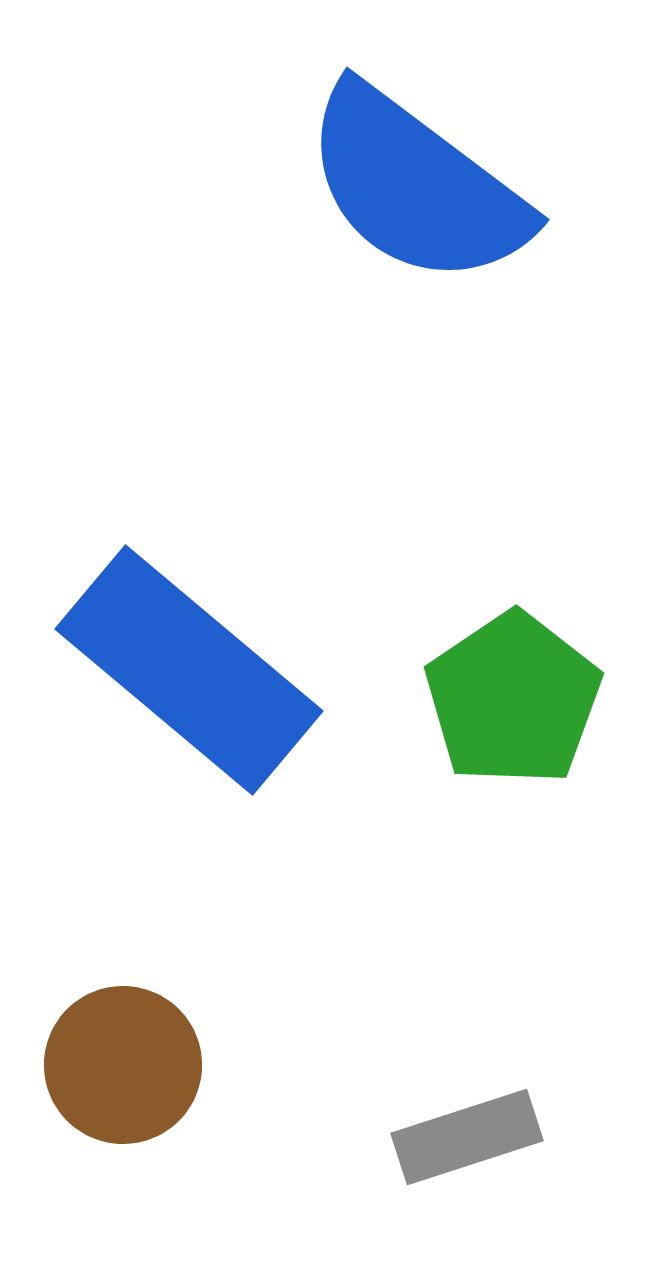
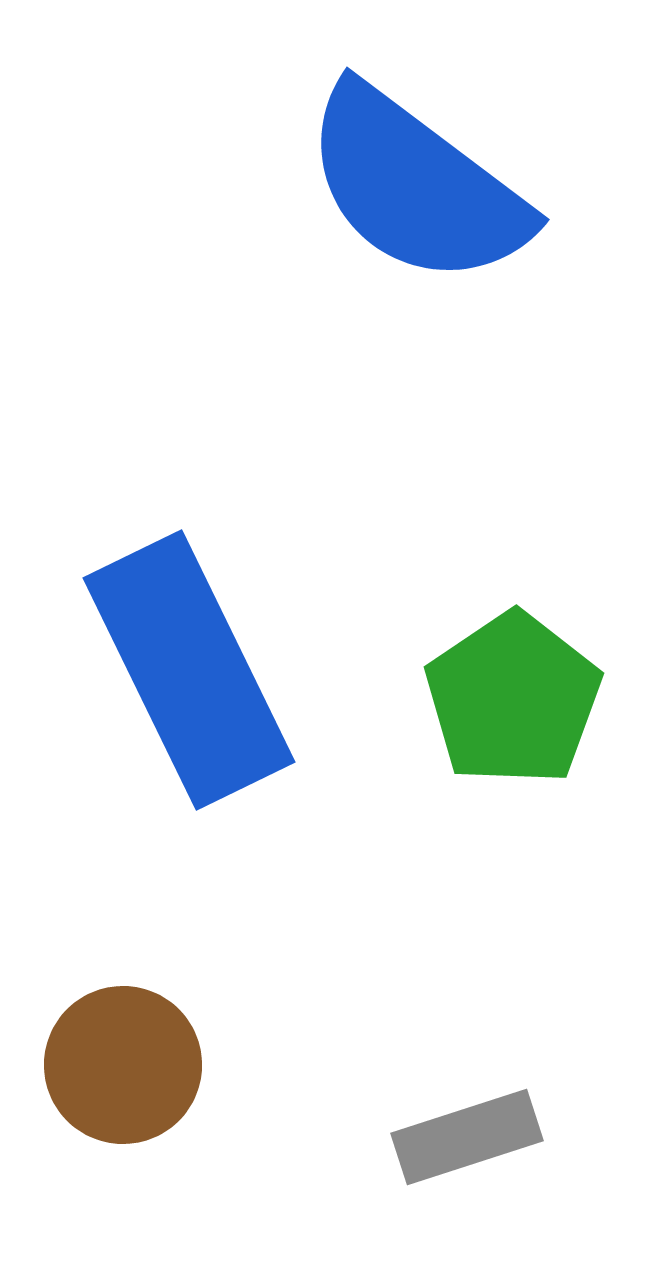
blue rectangle: rotated 24 degrees clockwise
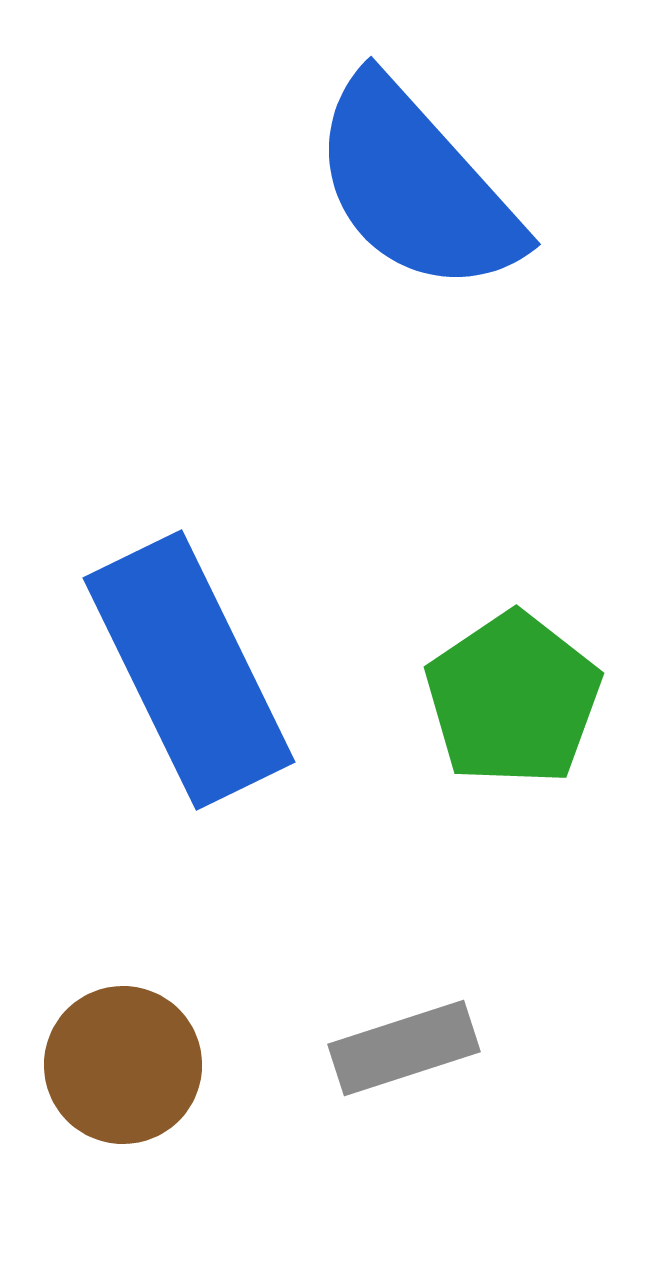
blue semicircle: rotated 11 degrees clockwise
gray rectangle: moved 63 px left, 89 px up
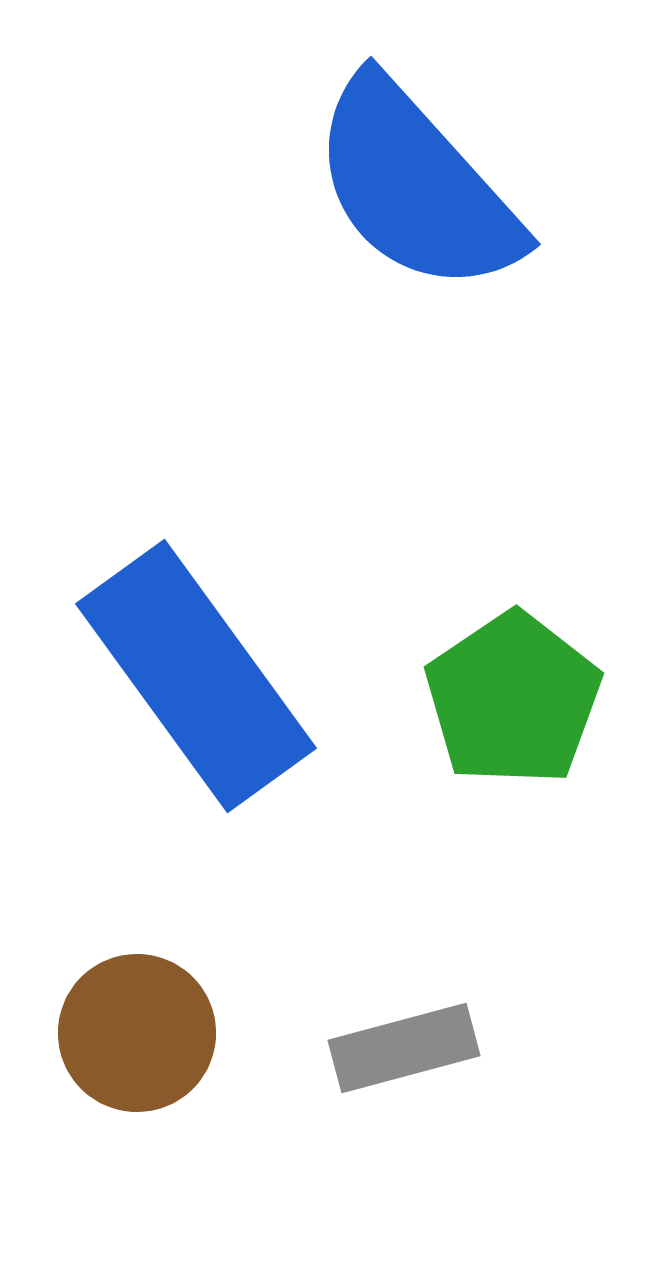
blue rectangle: moved 7 px right, 6 px down; rotated 10 degrees counterclockwise
gray rectangle: rotated 3 degrees clockwise
brown circle: moved 14 px right, 32 px up
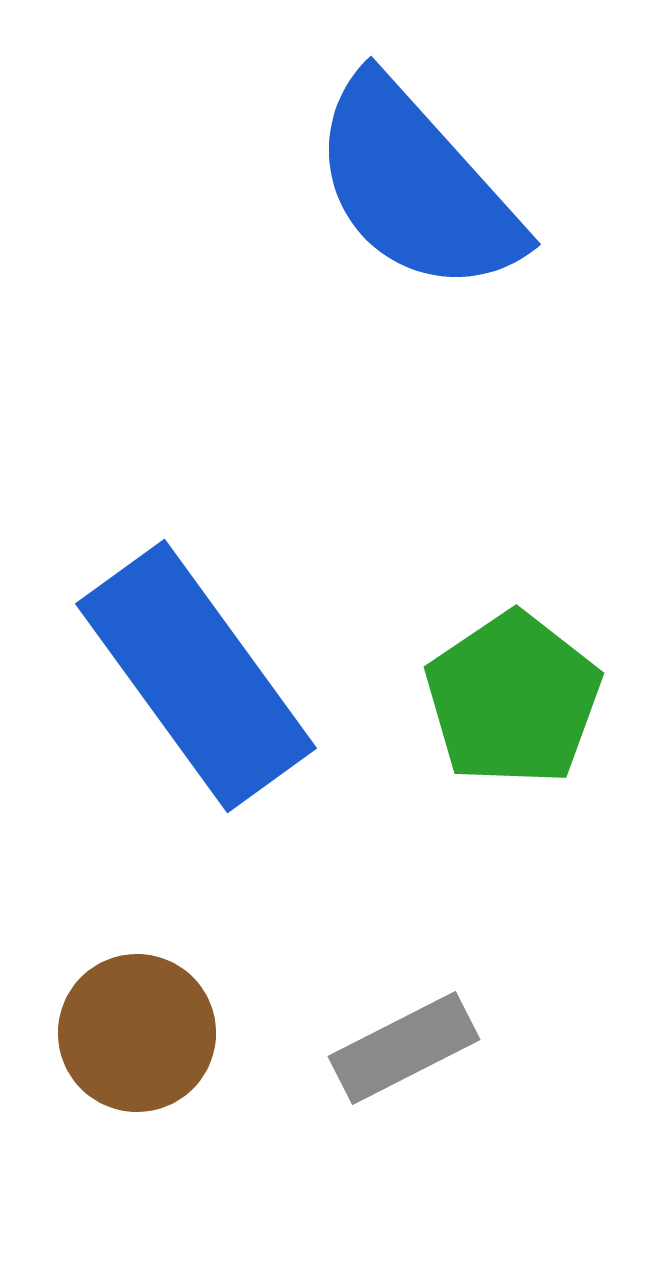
gray rectangle: rotated 12 degrees counterclockwise
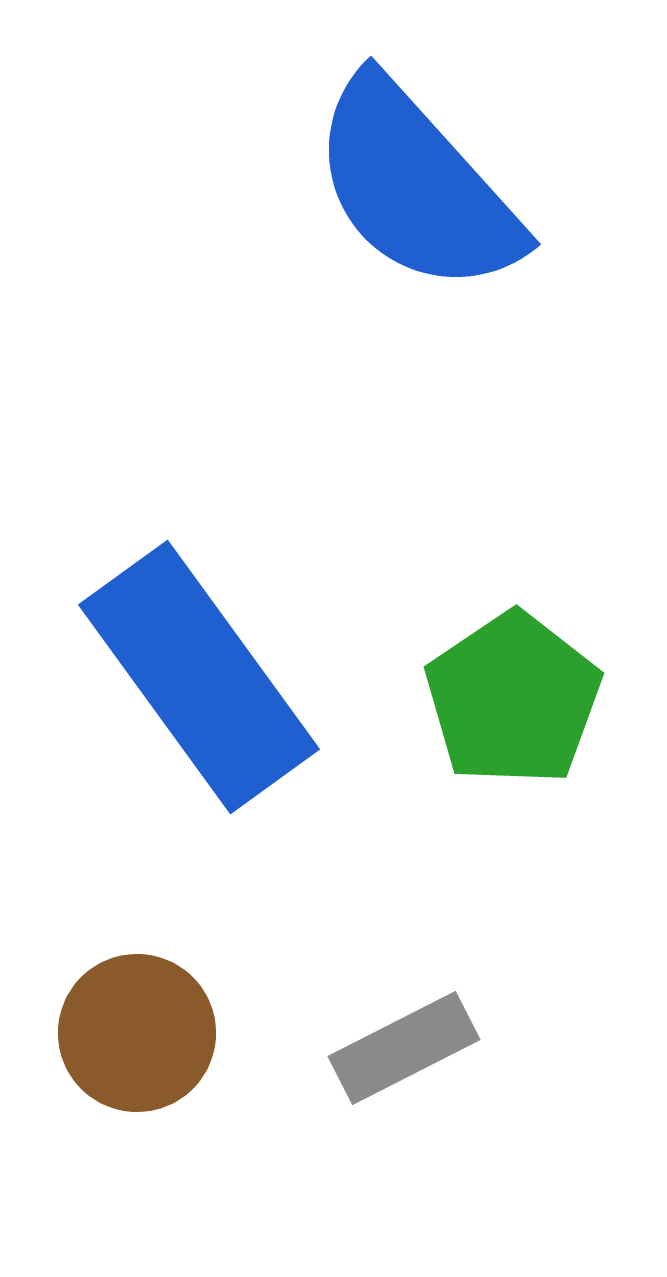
blue rectangle: moved 3 px right, 1 px down
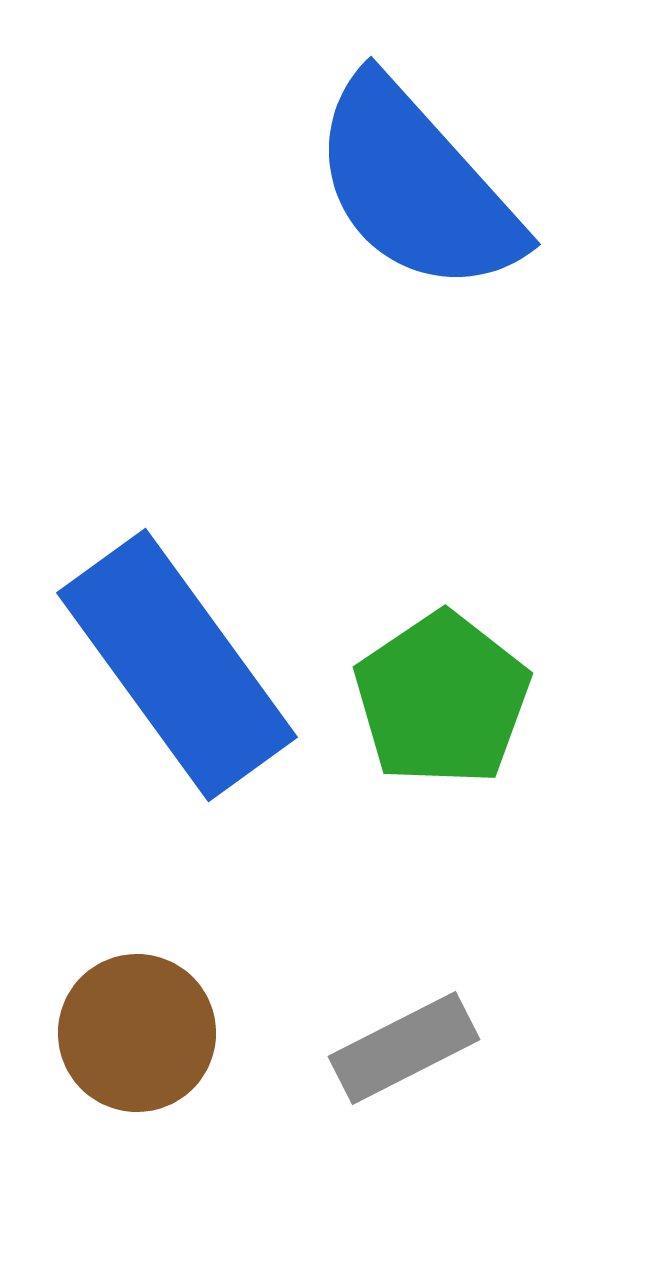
blue rectangle: moved 22 px left, 12 px up
green pentagon: moved 71 px left
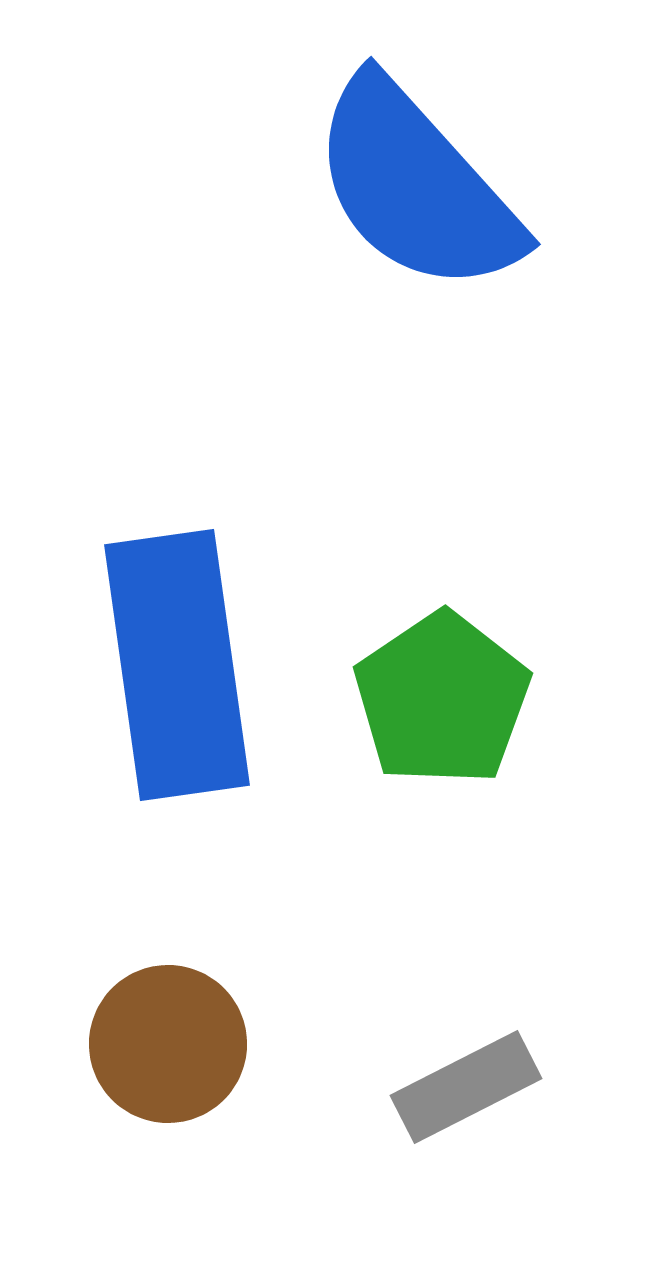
blue rectangle: rotated 28 degrees clockwise
brown circle: moved 31 px right, 11 px down
gray rectangle: moved 62 px right, 39 px down
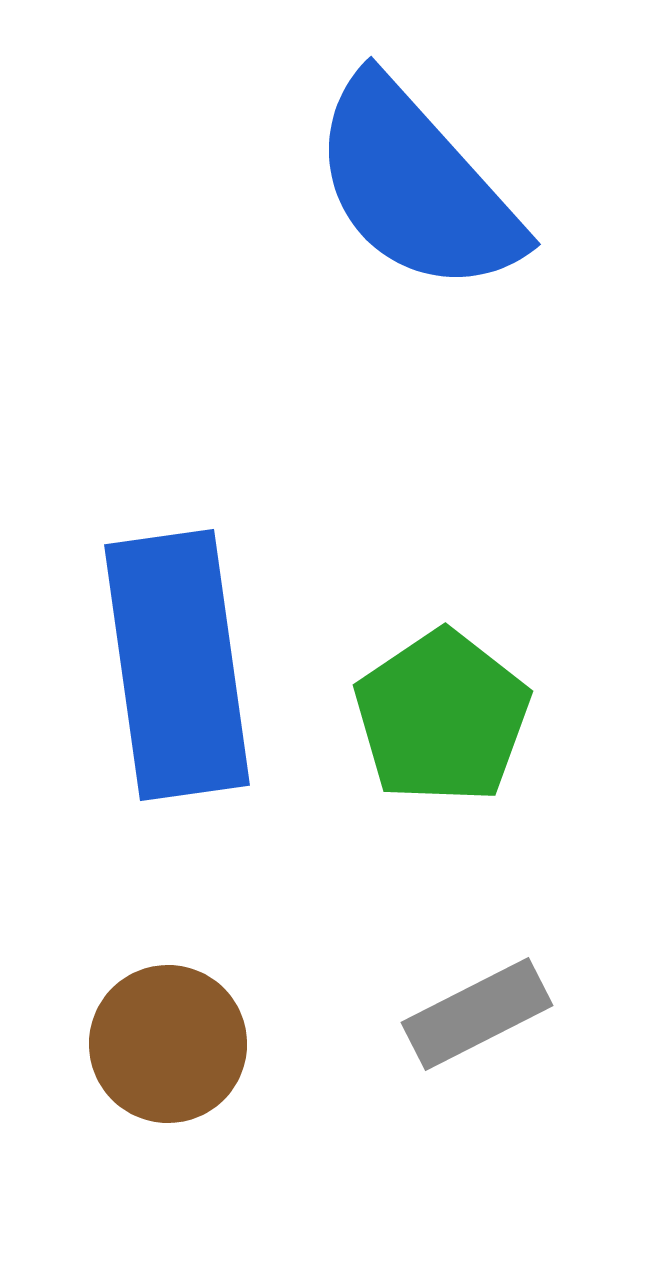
green pentagon: moved 18 px down
gray rectangle: moved 11 px right, 73 px up
